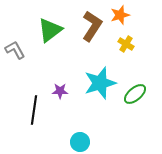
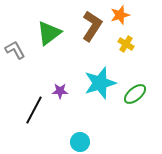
green triangle: moved 1 px left, 3 px down
black line: rotated 20 degrees clockwise
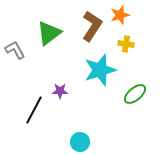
yellow cross: rotated 21 degrees counterclockwise
cyan star: moved 13 px up
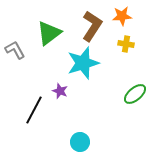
orange star: moved 2 px right, 1 px down; rotated 12 degrees clockwise
cyan star: moved 17 px left, 7 px up
purple star: rotated 21 degrees clockwise
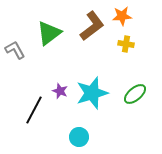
brown L-shape: rotated 20 degrees clockwise
cyan star: moved 9 px right, 30 px down
cyan circle: moved 1 px left, 5 px up
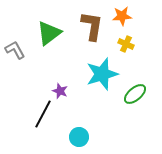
brown L-shape: rotated 44 degrees counterclockwise
yellow cross: rotated 14 degrees clockwise
cyan star: moved 10 px right, 19 px up
black line: moved 9 px right, 4 px down
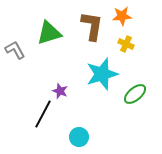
green triangle: rotated 20 degrees clockwise
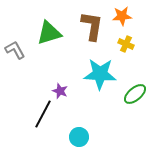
cyan star: moved 2 px left; rotated 20 degrees clockwise
